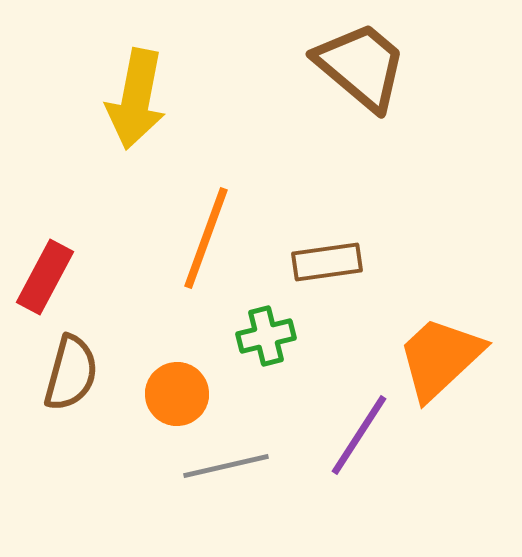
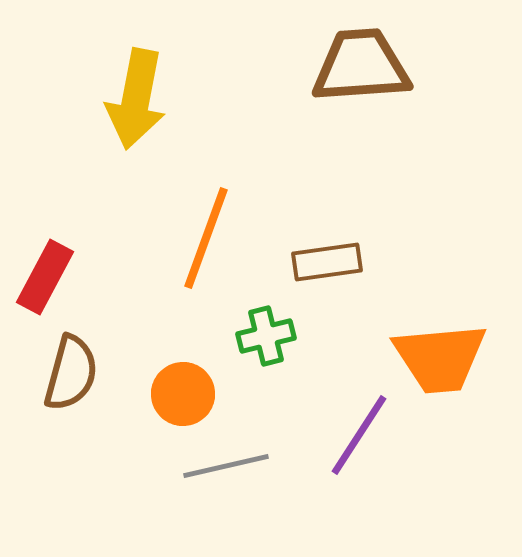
brown trapezoid: rotated 44 degrees counterclockwise
orange trapezoid: rotated 142 degrees counterclockwise
orange circle: moved 6 px right
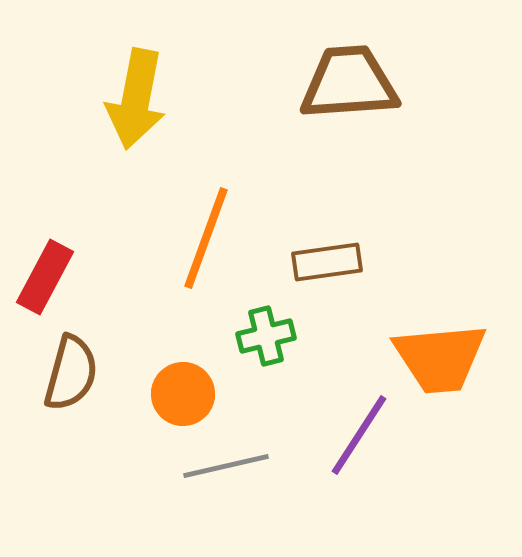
brown trapezoid: moved 12 px left, 17 px down
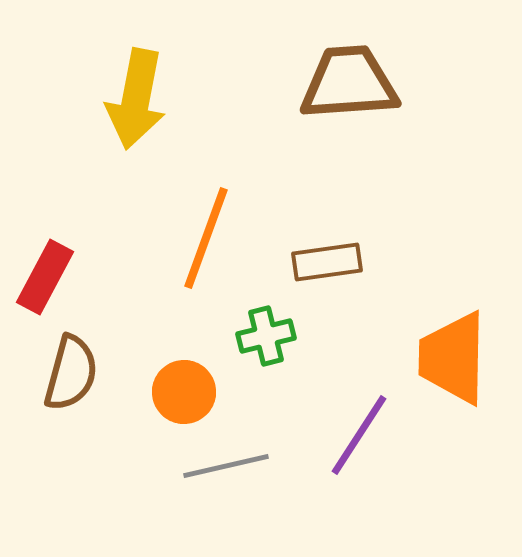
orange trapezoid: moved 13 px right; rotated 96 degrees clockwise
orange circle: moved 1 px right, 2 px up
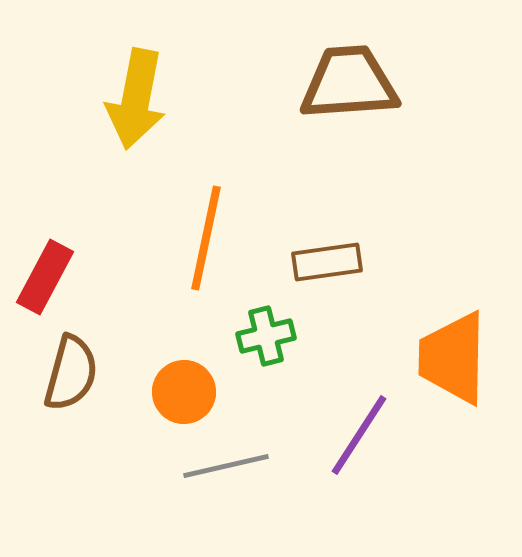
orange line: rotated 8 degrees counterclockwise
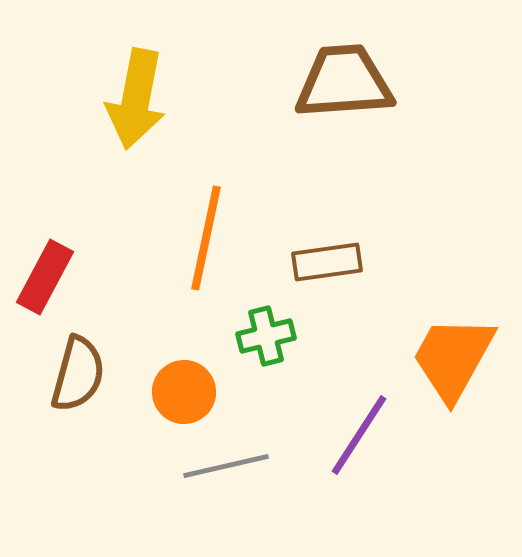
brown trapezoid: moved 5 px left, 1 px up
orange trapezoid: rotated 28 degrees clockwise
brown semicircle: moved 7 px right, 1 px down
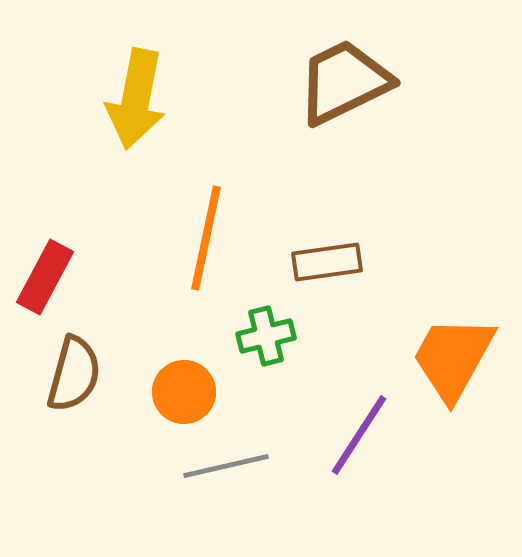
brown trapezoid: rotated 22 degrees counterclockwise
brown semicircle: moved 4 px left
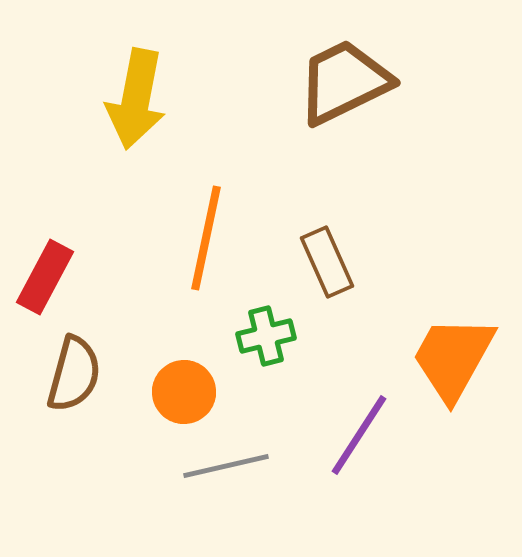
brown rectangle: rotated 74 degrees clockwise
